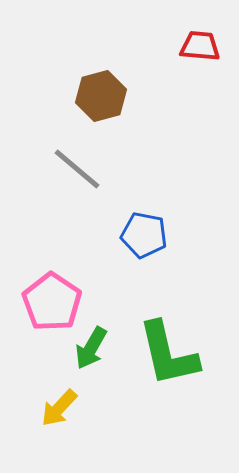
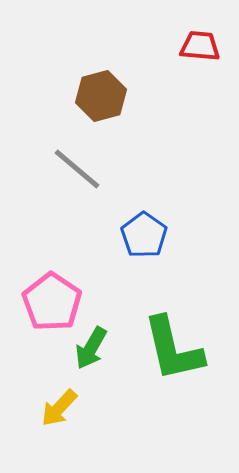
blue pentagon: rotated 24 degrees clockwise
green L-shape: moved 5 px right, 5 px up
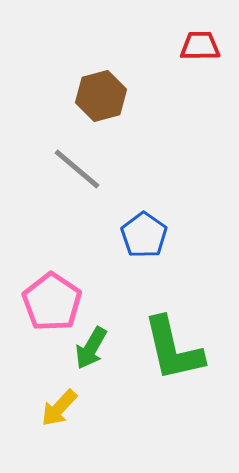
red trapezoid: rotated 6 degrees counterclockwise
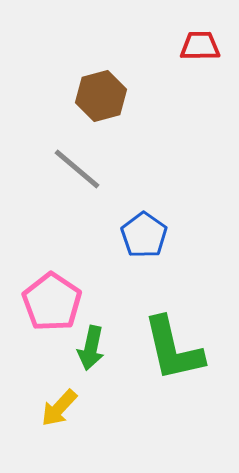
green arrow: rotated 18 degrees counterclockwise
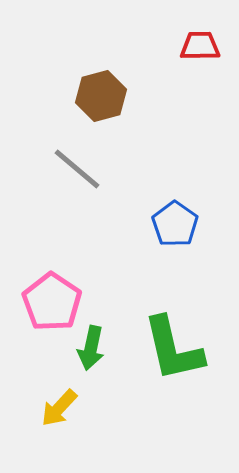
blue pentagon: moved 31 px right, 11 px up
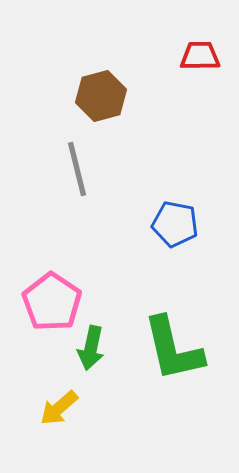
red trapezoid: moved 10 px down
gray line: rotated 36 degrees clockwise
blue pentagon: rotated 24 degrees counterclockwise
yellow arrow: rotated 6 degrees clockwise
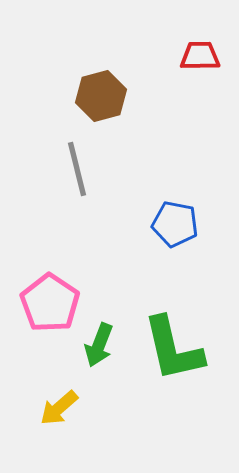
pink pentagon: moved 2 px left, 1 px down
green arrow: moved 8 px right, 3 px up; rotated 9 degrees clockwise
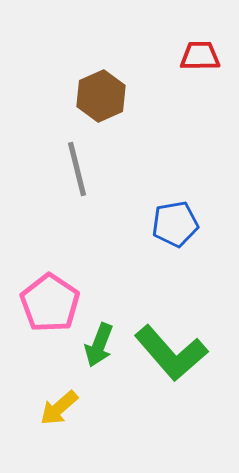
brown hexagon: rotated 9 degrees counterclockwise
blue pentagon: rotated 21 degrees counterclockwise
green L-shape: moved 2 px left, 4 px down; rotated 28 degrees counterclockwise
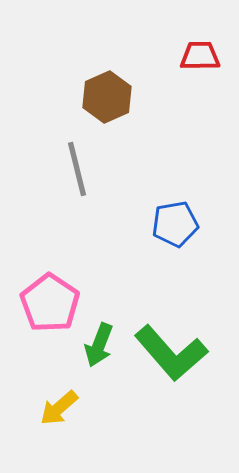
brown hexagon: moved 6 px right, 1 px down
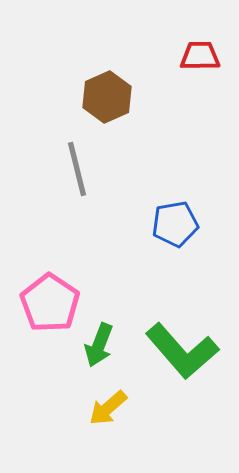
green L-shape: moved 11 px right, 2 px up
yellow arrow: moved 49 px right
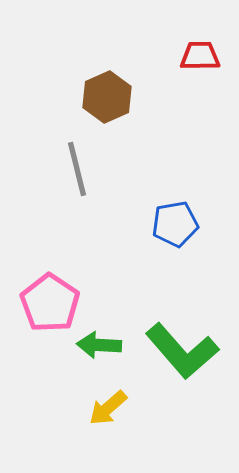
green arrow: rotated 72 degrees clockwise
